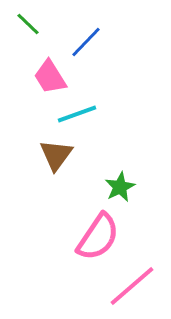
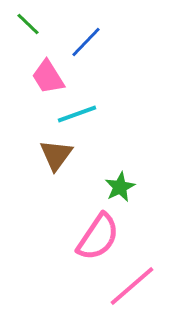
pink trapezoid: moved 2 px left
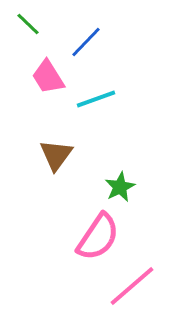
cyan line: moved 19 px right, 15 px up
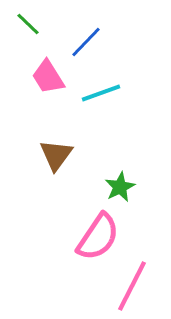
cyan line: moved 5 px right, 6 px up
pink line: rotated 22 degrees counterclockwise
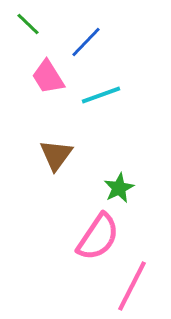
cyan line: moved 2 px down
green star: moved 1 px left, 1 px down
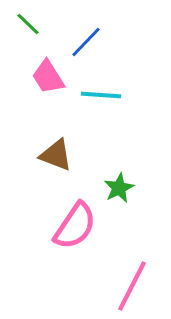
cyan line: rotated 24 degrees clockwise
brown triangle: rotated 45 degrees counterclockwise
pink semicircle: moved 23 px left, 11 px up
